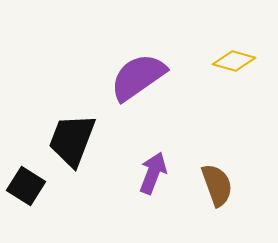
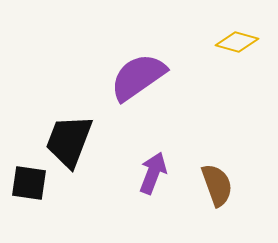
yellow diamond: moved 3 px right, 19 px up
black trapezoid: moved 3 px left, 1 px down
black square: moved 3 px right, 3 px up; rotated 24 degrees counterclockwise
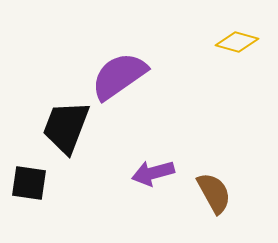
purple semicircle: moved 19 px left, 1 px up
black trapezoid: moved 3 px left, 14 px up
purple arrow: rotated 126 degrees counterclockwise
brown semicircle: moved 3 px left, 8 px down; rotated 9 degrees counterclockwise
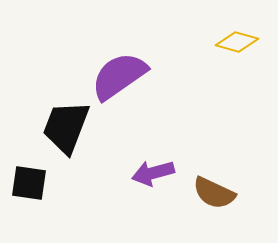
brown semicircle: rotated 144 degrees clockwise
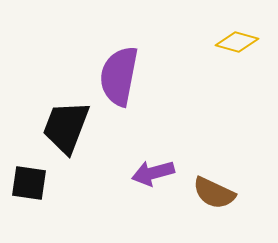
purple semicircle: rotated 44 degrees counterclockwise
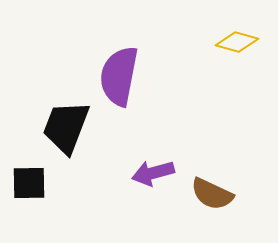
black square: rotated 9 degrees counterclockwise
brown semicircle: moved 2 px left, 1 px down
